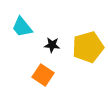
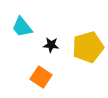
black star: moved 1 px left
orange square: moved 2 px left, 2 px down
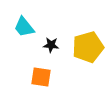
cyan trapezoid: moved 2 px right
orange square: rotated 25 degrees counterclockwise
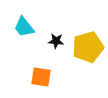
black star: moved 5 px right, 4 px up
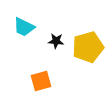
cyan trapezoid: rotated 25 degrees counterclockwise
orange square: moved 4 px down; rotated 25 degrees counterclockwise
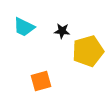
black star: moved 6 px right, 10 px up
yellow pentagon: moved 4 px down
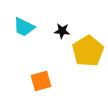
yellow pentagon: rotated 16 degrees counterclockwise
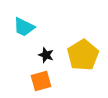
black star: moved 16 px left, 24 px down; rotated 14 degrees clockwise
yellow pentagon: moved 5 px left, 4 px down
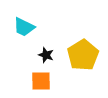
orange square: rotated 15 degrees clockwise
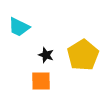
cyan trapezoid: moved 5 px left
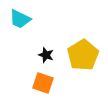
cyan trapezoid: moved 1 px right, 8 px up
orange square: moved 2 px right, 2 px down; rotated 20 degrees clockwise
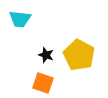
cyan trapezoid: rotated 20 degrees counterclockwise
yellow pentagon: moved 4 px left; rotated 12 degrees counterclockwise
